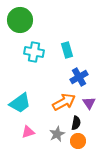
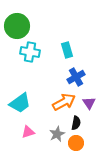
green circle: moved 3 px left, 6 px down
cyan cross: moved 4 px left
blue cross: moved 3 px left
orange circle: moved 2 px left, 2 px down
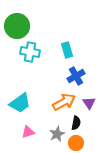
blue cross: moved 1 px up
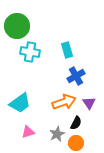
orange arrow: rotated 10 degrees clockwise
black semicircle: rotated 16 degrees clockwise
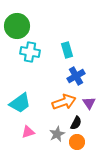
orange circle: moved 1 px right, 1 px up
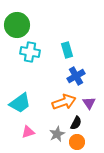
green circle: moved 1 px up
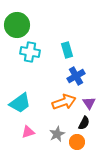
black semicircle: moved 8 px right
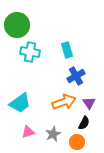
gray star: moved 4 px left
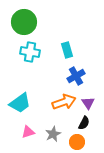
green circle: moved 7 px right, 3 px up
purple triangle: moved 1 px left
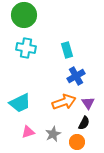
green circle: moved 7 px up
cyan cross: moved 4 px left, 4 px up
cyan trapezoid: rotated 10 degrees clockwise
